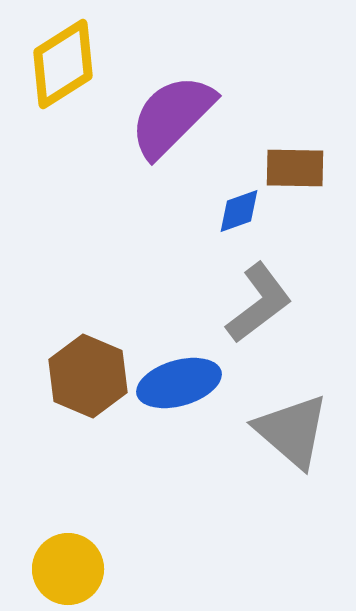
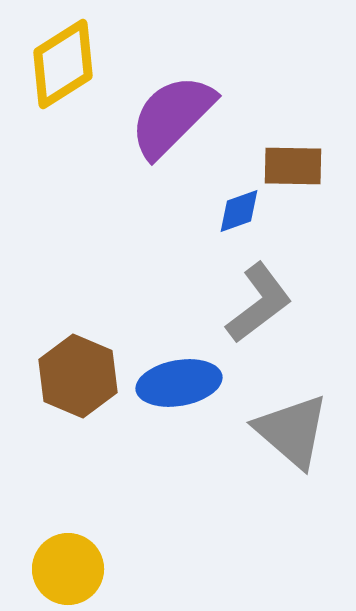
brown rectangle: moved 2 px left, 2 px up
brown hexagon: moved 10 px left
blue ellipse: rotated 6 degrees clockwise
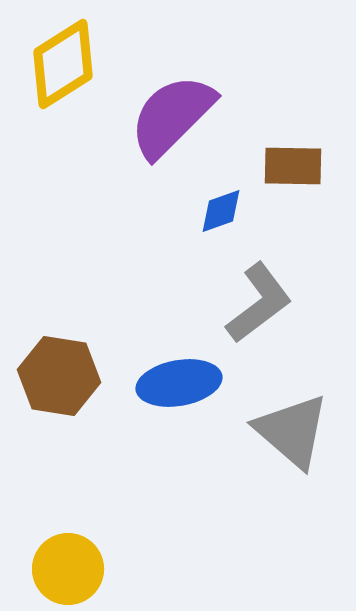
blue diamond: moved 18 px left
brown hexagon: moved 19 px left; rotated 14 degrees counterclockwise
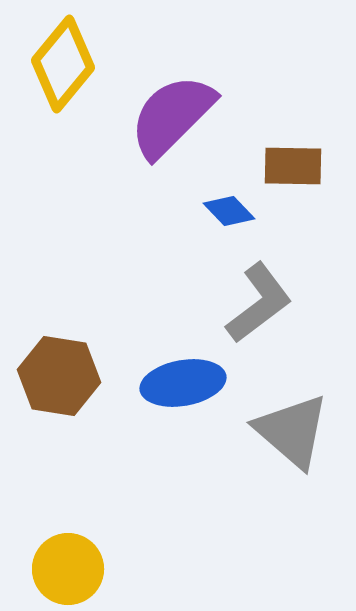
yellow diamond: rotated 18 degrees counterclockwise
blue diamond: moved 8 px right; rotated 66 degrees clockwise
blue ellipse: moved 4 px right
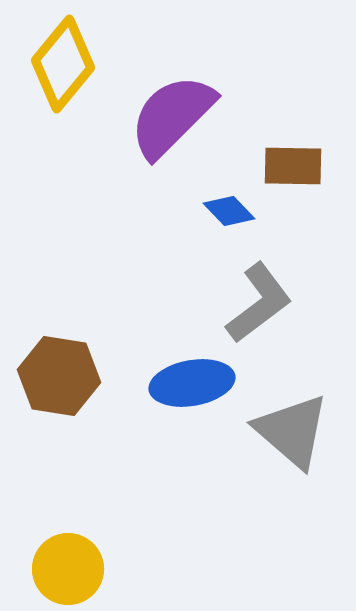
blue ellipse: moved 9 px right
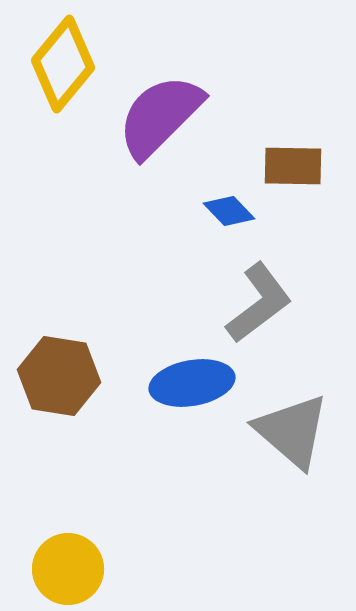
purple semicircle: moved 12 px left
